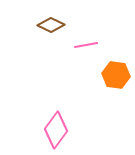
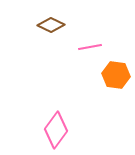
pink line: moved 4 px right, 2 px down
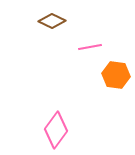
brown diamond: moved 1 px right, 4 px up
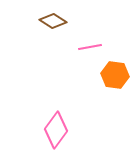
brown diamond: moved 1 px right; rotated 8 degrees clockwise
orange hexagon: moved 1 px left
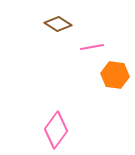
brown diamond: moved 5 px right, 3 px down
pink line: moved 2 px right
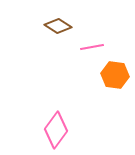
brown diamond: moved 2 px down
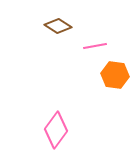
pink line: moved 3 px right, 1 px up
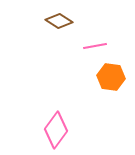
brown diamond: moved 1 px right, 5 px up
orange hexagon: moved 4 px left, 2 px down
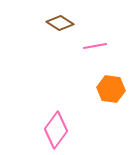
brown diamond: moved 1 px right, 2 px down
orange hexagon: moved 12 px down
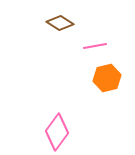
orange hexagon: moved 4 px left, 11 px up; rotated 20 degrees counterclockwise
pink diamond: moved 1 px right, 2 px down
